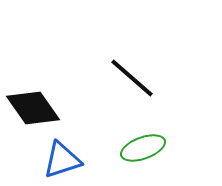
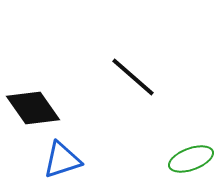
black line: moved 1 px right, 1 px up
green ellipse: moved 48 px right, 11 px down
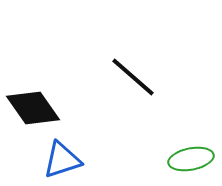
green ellipse: rotated 9 degrees clockwise
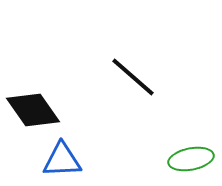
black diamond: moved 2 px down
blue triangle: rotated 15 degrees clockwise
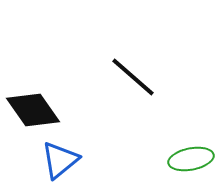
blue triangle: moved 2 px left; rotated 36 degrees counterclockwise
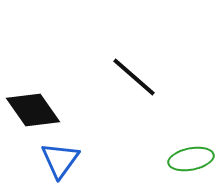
black line: moved 1 px right
blue triangle: rotated 15 degrees counterclockwise
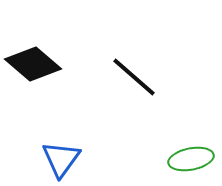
black diamond: moved 46 px up; rotated 14 degrees counterclockwise
blue triangle: moved 1 px right, 1 px up
